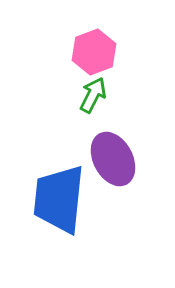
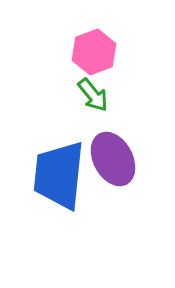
green arrow: rotated 114 degrees clockwise
blue trapezoid: moved 24 px up
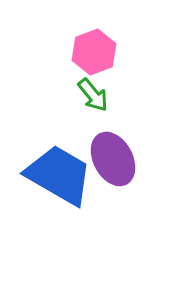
blue trapezoid: rotated 114 degrees clockwise
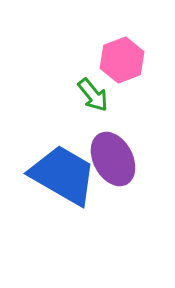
pink hexagon: moved 28 px right, 8 px down
blue trapezoid: moved 4 px right
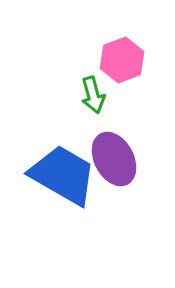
green arrow: rotated 24 degrees clockwise
purple ellipse: moved 1 px right
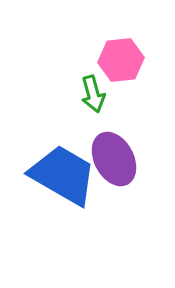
pink hexagon: moved 1 px left; rotated 15 degrees clockwise
green arrow: moved 1 px up
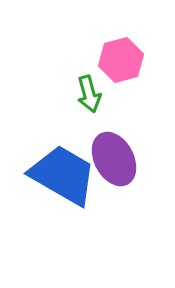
pink hexagon: rotated 9 degrees counterclockwise
green arrow: moved 4 px left
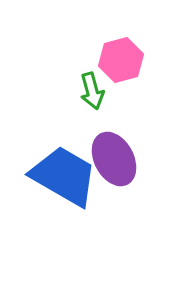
green arrow: moved 3 px right, 3 px up
blue trapezoid: moved 1 px right, 1 px down
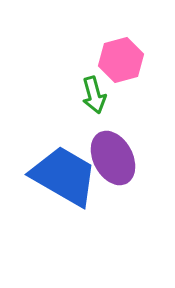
green arrow: moved 2 px right, 4 px down
purple ellipse: moved 1 px left, 1 px up
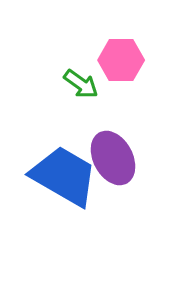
pink hexagon: rotated 15 degrees clockwise
green arrow: moved 13 px left, 11 px up; rotated 39 degrees counterclockwise
